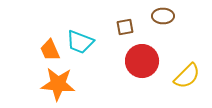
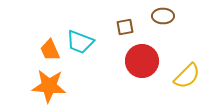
orange star: moved 9 px left, 2 px down
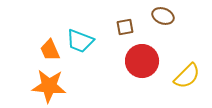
brown ellipse: rotated 20 degrees clockwise
cyan trapezoid: moved 1 px up
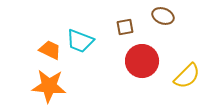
orange trapezoid: rotated 140 degrees clockwise
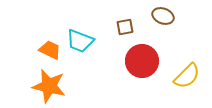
orange star: rotated 8 degrees clockwise
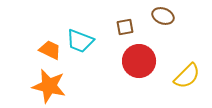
red circle: moved 3 px left
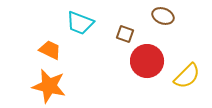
brown square: moved 7 px down; rotated 30 degrees clockwise
cyan trapezoid: moved 18 px up
red circle: moved 8 px right
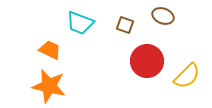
brown square: moved 9 px up
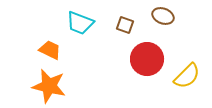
red circle: moved 2 px up
